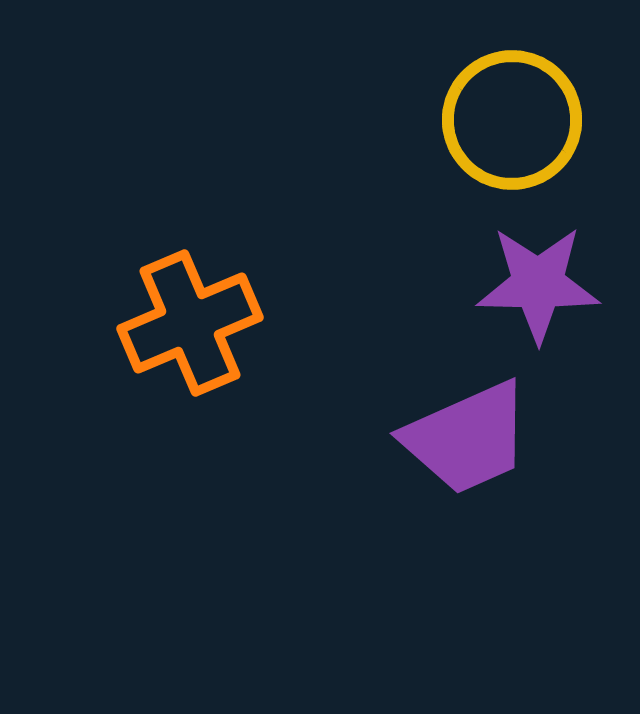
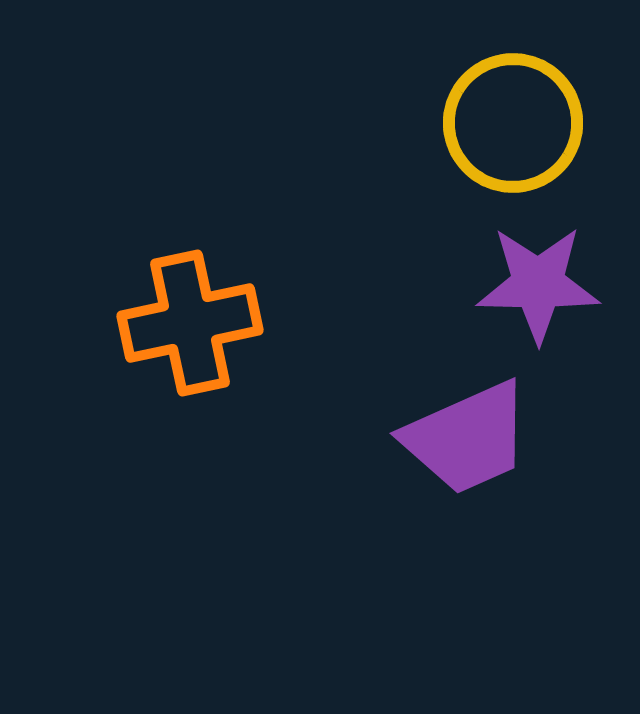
yellow circle: moved 1 px right, 3 px down
orange cross: rotated 11 degrees clockwise
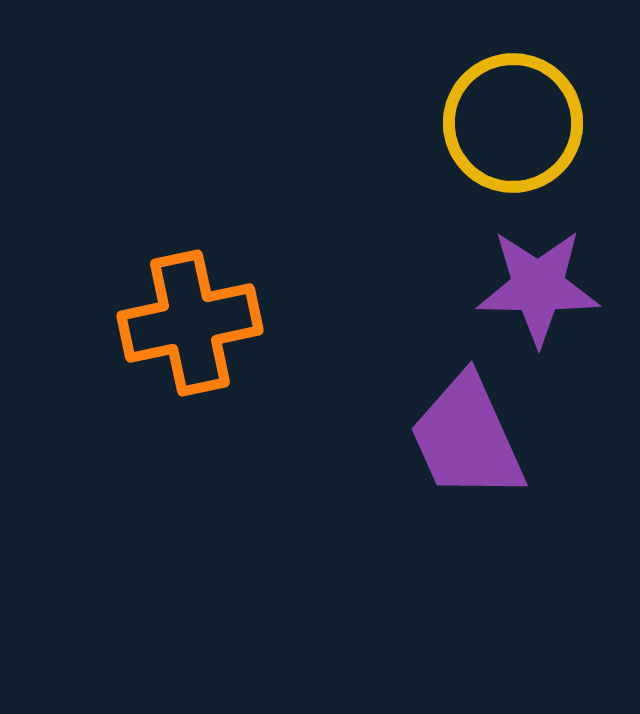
purple star: moved 3 px down
purple trapezoid: rotated 90 degrees clockwise
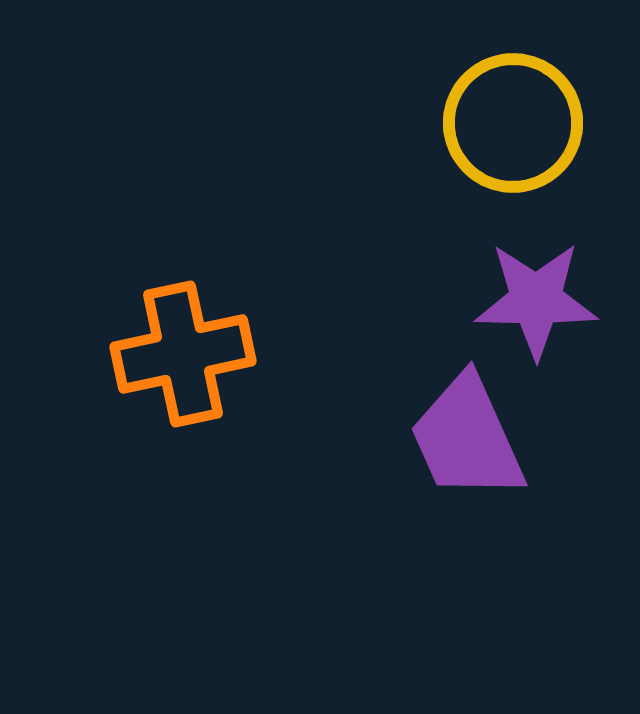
purple star: moved 2 px left, 13 px down
orange cross: moved 7 px left, 31 px down
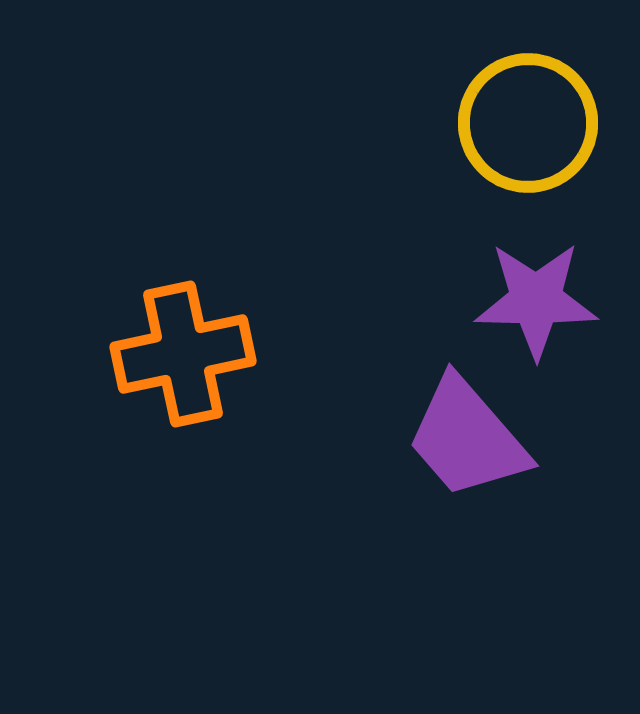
yellow circle: moved 15 px right
purple trapezoid: rotated 17 degrees counterclockwise
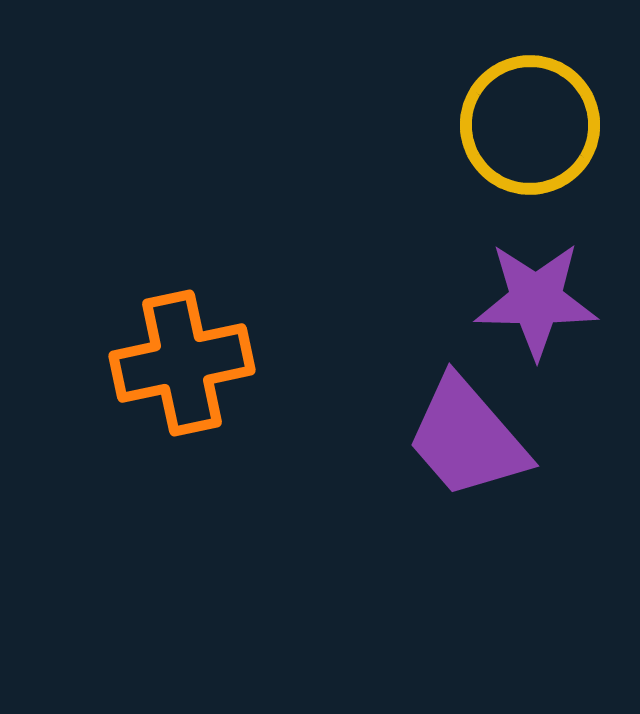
yellow circle: moved 2 px right, 2 px down
orange cross: moved 1 px left, 9 px down
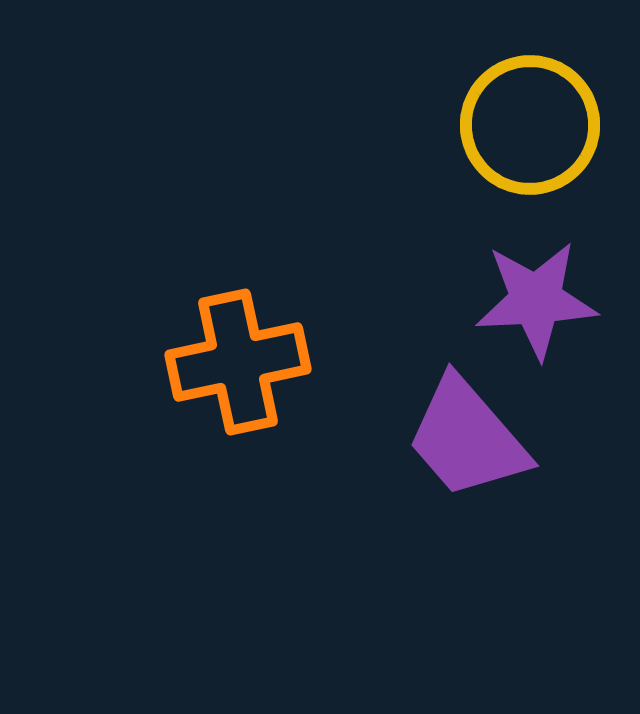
purple star: rotated 4 degrees counterclockwise
orange cross: moved 56 px right, 1 px up
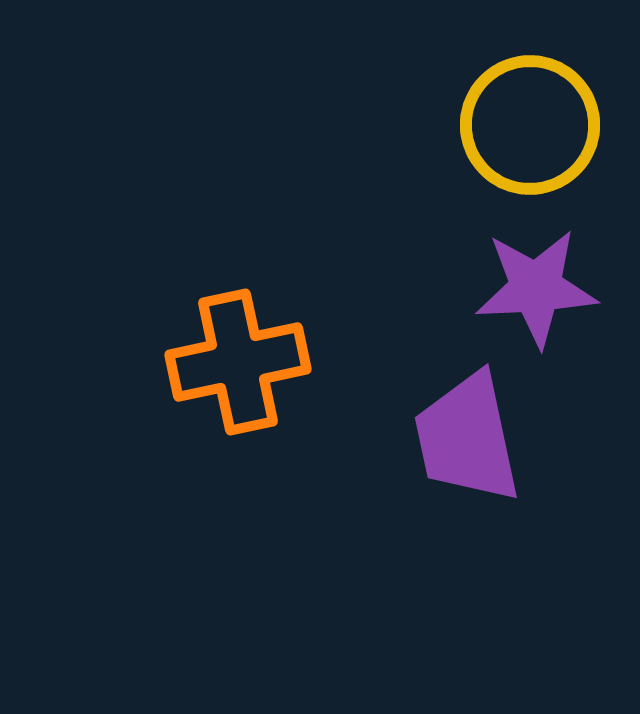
purple star: moved 12 px up
purple trapezoid: rotated 29 degrees clockwise
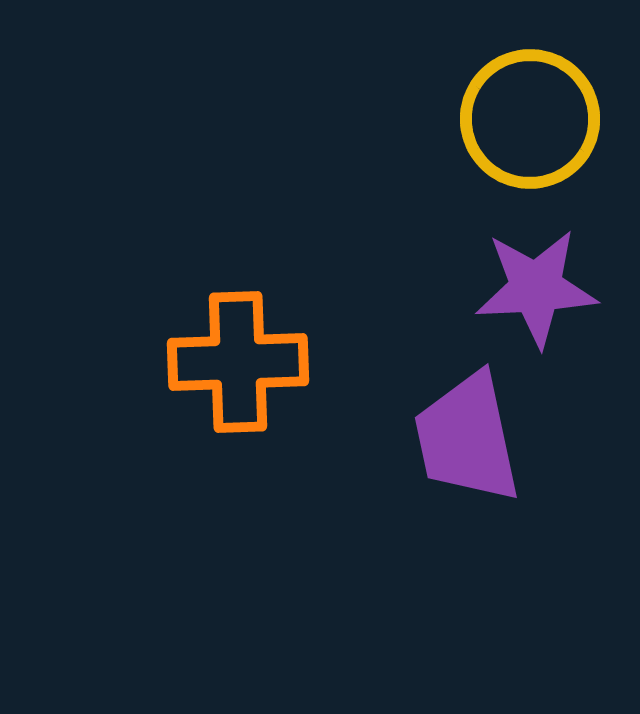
yellow circle: moved 6 px up
orange cross: rotated 10 degrees clockwise
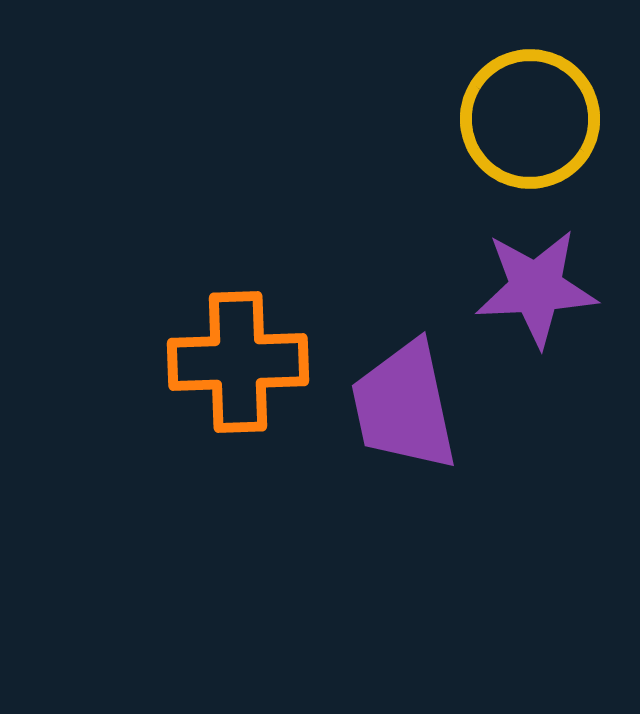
purple trapezoid: moved 63 px left, 32 px up
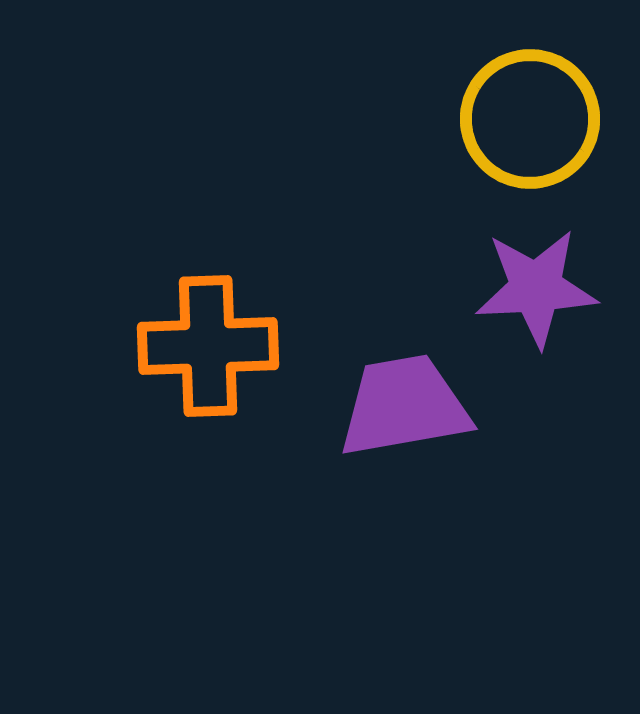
orange cross: moved 30 px left, 16 px up
purple trapezoid: rotated 92 degrees clockwise
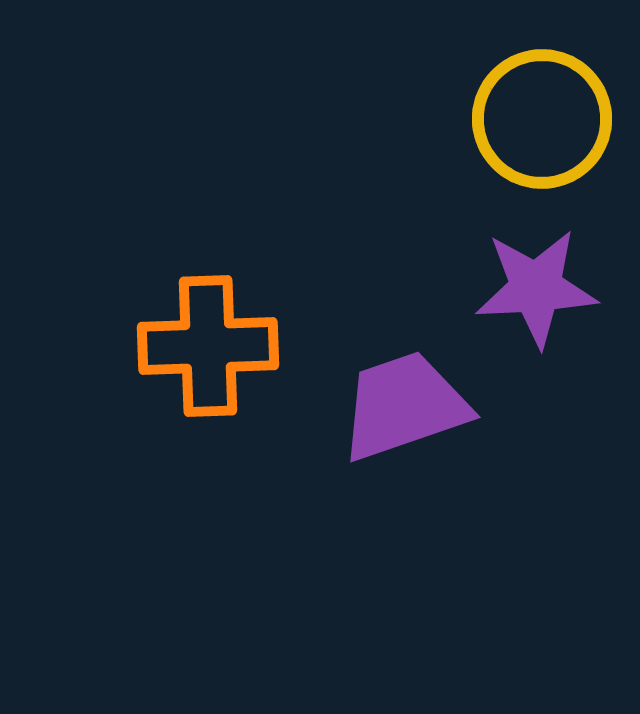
yellow circle: moved 12 px right
purple trapezoid: rotated 9 degrees counterclockwise
